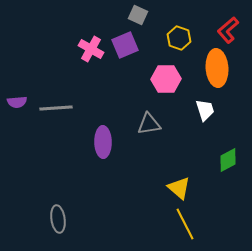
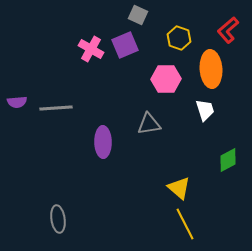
orange ellipse: moved 6 px left, 1 px down
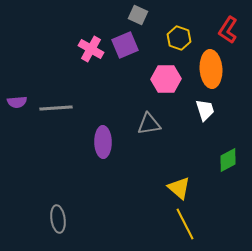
red L-shape: rotated 16 degrees counterclockwise
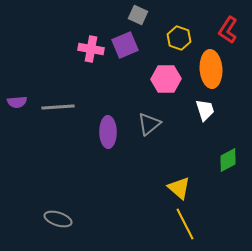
pink cross: rotated 20 degrees counterclockwise
gray line: moved 2 px right, 1 px up
gray triangle: rotated 30 degrees counterclockwise
purple ellipse: moved 5 px right, 10 px up
gray ellipse: rotated 64 degrees counterclockwise
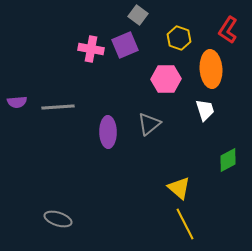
gray square: rotated 12 degrees clockwise
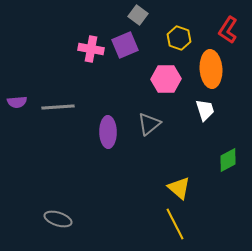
yellow line: moved 10 px left
